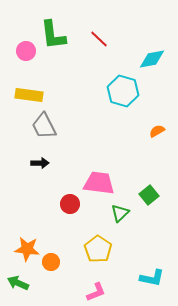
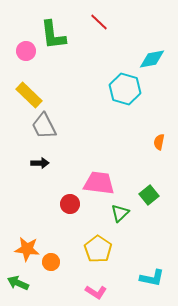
red line: moved 17 px up
cyan hexagon: moved 2 px right, 2 px up
yellow rectangle: rotated 36 degrees clockwise
orange semicircle: moved 2 px right, 11 px down; rotated 49 degrees counterclockwise
pink L-shape: rotated 55 degrees clockwise
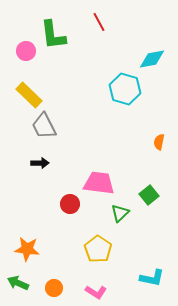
red line: rotated 18 degrees clockwise
orange circle: moved 3 px right, 26 px down
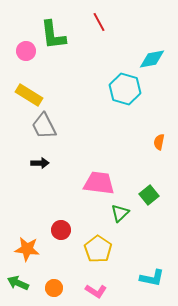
yellow rectangle: rotated 12 degrees counterclockwise
red circle: moved 9 px left, 26 px down
pink L-shape: moved 1 px up
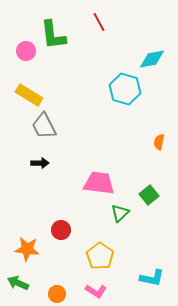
yellow pentagon: moved 2 px right, 7 px down
orange circle: moved 3 px right, 6 px down
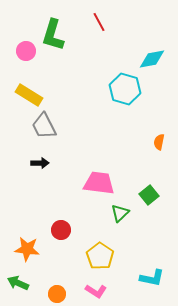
green L-shape: rotated 24 degrees clockwise
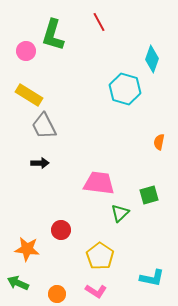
cyan diamond: rotated 60 degrees counterclockwise
green square: rotated 24 degrees clockwise
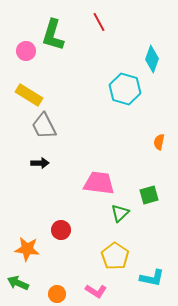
yellow pentagon: moved 15 px right
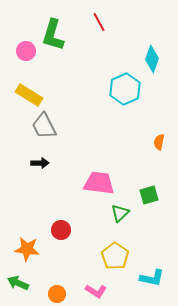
cyan hexagon: rotated 20 degrees clockwise
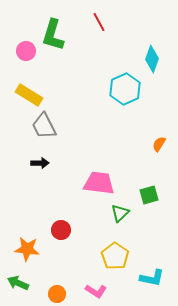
orange semicircle: moved 2 px down; rotated 21 degrees clockwise
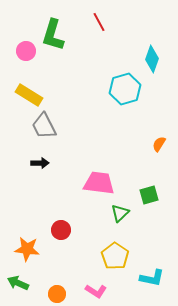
cyan hexagon: rotated 8 degrees clockwise
